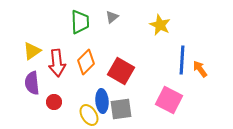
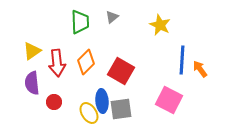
yellow ellipse: moved 2 px up
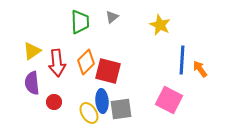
red square: moved 13 px left; rotated 16 degrees counterclockwise
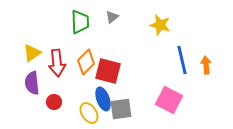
yellow star: rotated 10 degrees counterclockwise
yellow triangle: moved 2 px down
blue line: rotated 16 degrees counterclockwise
orange arrow: moved 6 px right, 4 px up; rotated 30 degrees clockwise
blue ellipse: moved 1 px right, 2 px up; rotated 15 degrees counterclockwise
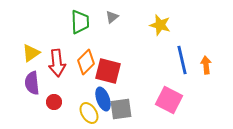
yellow triangle: moved 1 px left
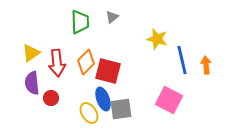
yellow star: moved 3 px left, 14 px down
red circle: moved 3 px left, 4 px up
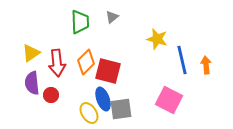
red circle: moved 3 px up
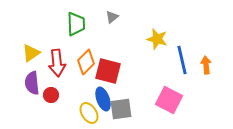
green trapezoid: moved 4 px left, 2 px down
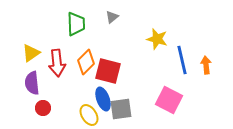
red circle: moved 8 px left, 13 px down
yellow ellipse: moved 2 px down
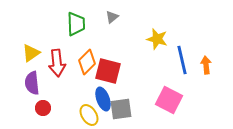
orange diamond: moved 1 px right
